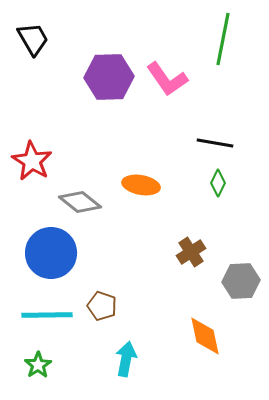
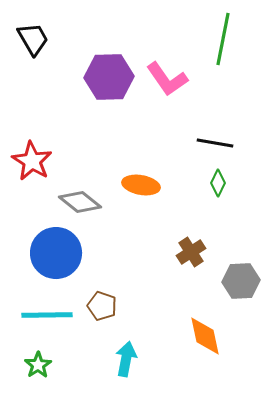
blue circle: moved 5 px right
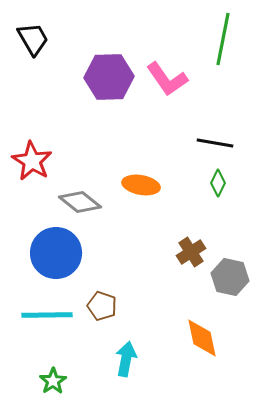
gray hexagon: moved 11 px left, 4 px up; rotated 15 degrees clockwise
orange diamond: moved 3 px left, 2 px down
green star: moved 15 px right, 16 px down
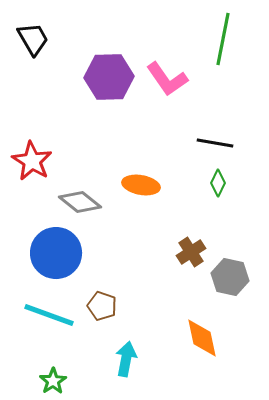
cyan line: moved 2 px right; rotated 21 degrees clockwise
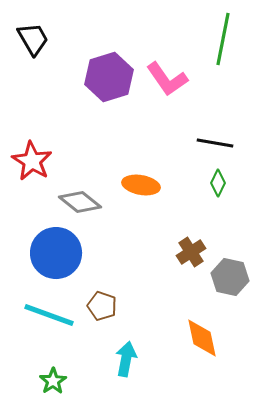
purple hexagon: rotated 15 degrees counterclockwise
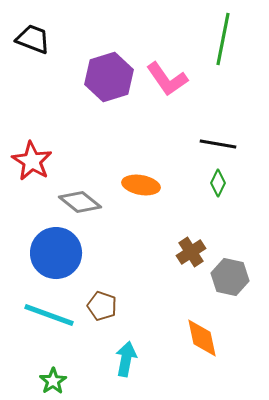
black trapezoid: rotated 39 degrees counterclockwise
black line: moved 3 px right, 1 px down
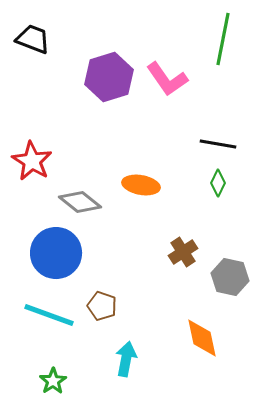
brown cross: moved 8 px left
